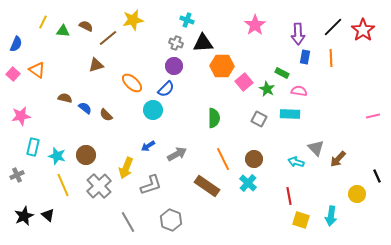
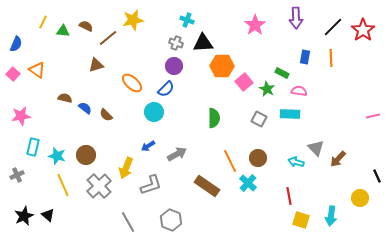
purple arrow at (298, 34): moved 2 px left, 16 px up
cyan circle at (153, 110): moved 1 px right, 2 px down
orange line at (223, 159): moved 7 px right, 2 px down
brown circle at (254, 159): moved 4 px right, 1 px up
yellow circle at (357, 194): moved 3 px right, 4 px down
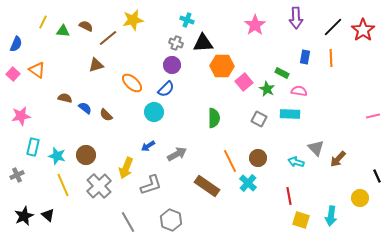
purple circle at (174, 66): moved 2 px left, 1 px up
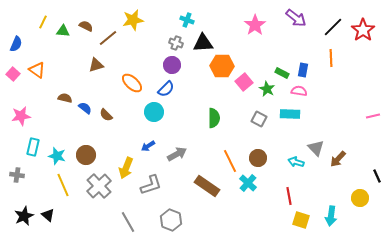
purple arrow at (296, 18): rotated 50 degrees counterclockwise
blue rectangle at (305, 57): moved 2 px left, 13 px down
gray cross at (17, 175): rotated 32 degrees clockwise
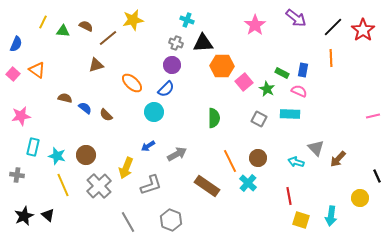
pink semicircle at (299, 91): rotated 14 degrees clockwise
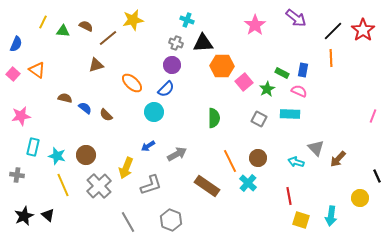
black line at (333, 27): moved 4 px down
green star at (267, 89): rotated 14 degrees clockwise
pink line at (373, 116): rotated 56 degrees counterclockwise
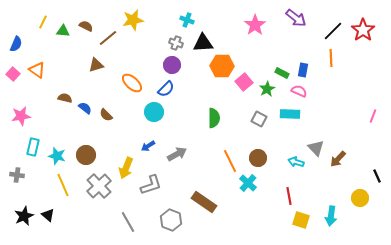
brown rectangle at (207, 186): moved 3 px left, 16 px down
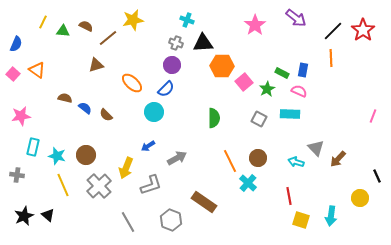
gray arrow at (177, 154): moved 4 px down
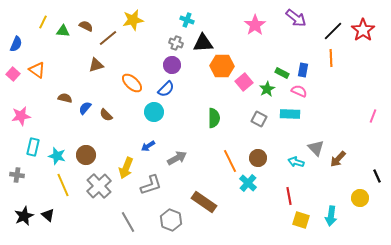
blue semicircle at (85, 108): rotated 88 degrees counterclockwise
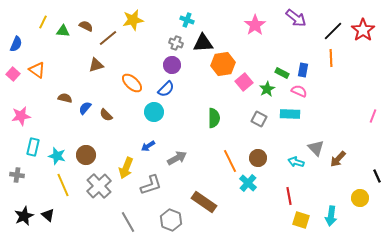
orange hexagon at (222, 66): moved 1 px right, 2 px up; rotated 10 degrees counterclockwise
